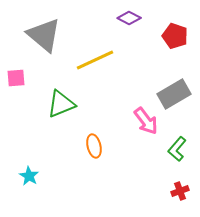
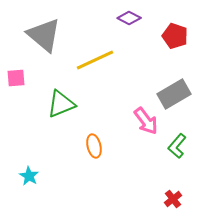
green L-shape: moved 3 px up
red cross: moved 7 px left, 8 px down; rotated 18 degrees counterclockwise
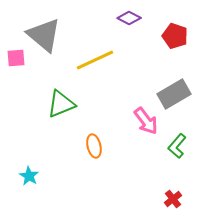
pink square: moved 20 px up
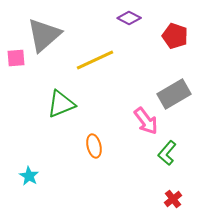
gray triangle: rotated 39 degrees clockwise
green L-shape: moved 10 px left, 7 px down
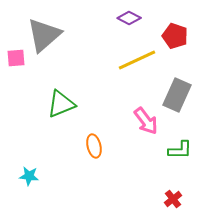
yellow line: moved 42 px right
gray rectangle: moved 3 px right, 1 px down; rotated 36 degrees counterclockwise
green L-shape: moved 13 px right, 3 px up; rotated 130 degrees counterclockwise
cyan star: rotated 24 degrees counterclockwise
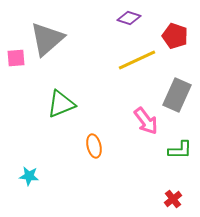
purple diamond: rotated 10 degrees counterclockwise
gray triangle: moved 3 px right, 4 px down
